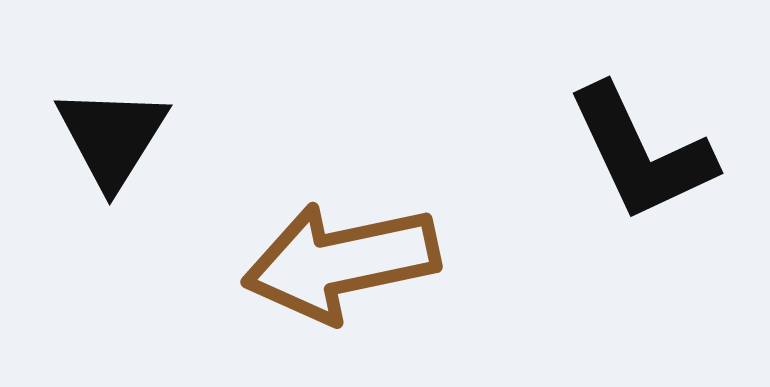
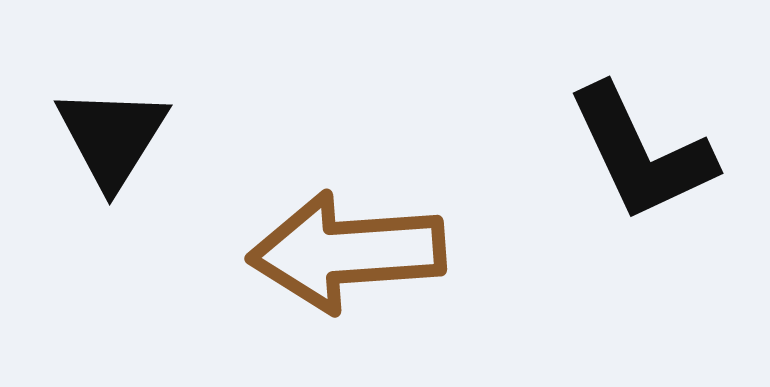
brown arrow: moved 6 px right, 10 px up; rotated 8 degrees clockwise
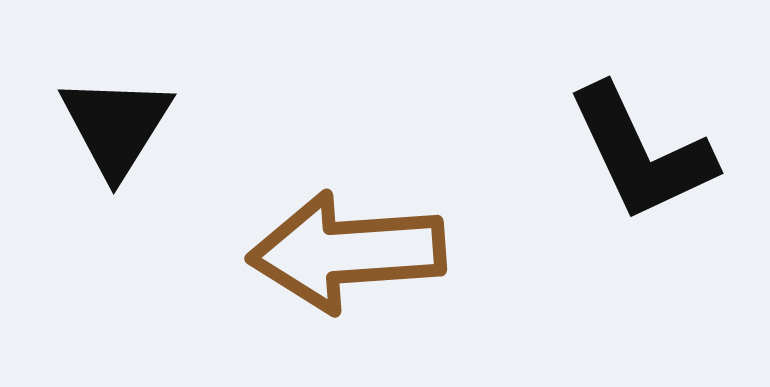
black triangle: moved 4 px right, 11 px up
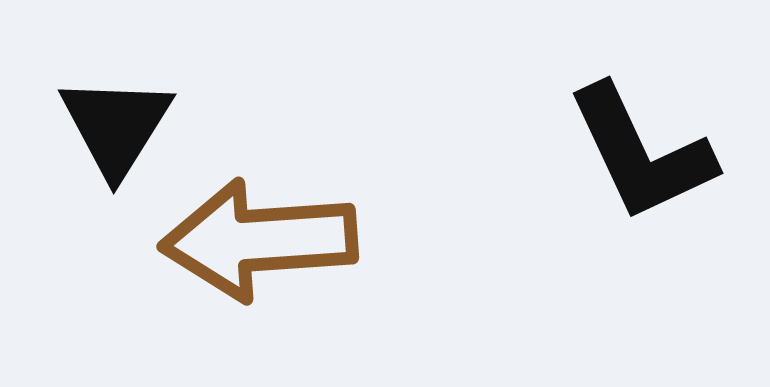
brown arrow: moved 88 px left, 12 px up
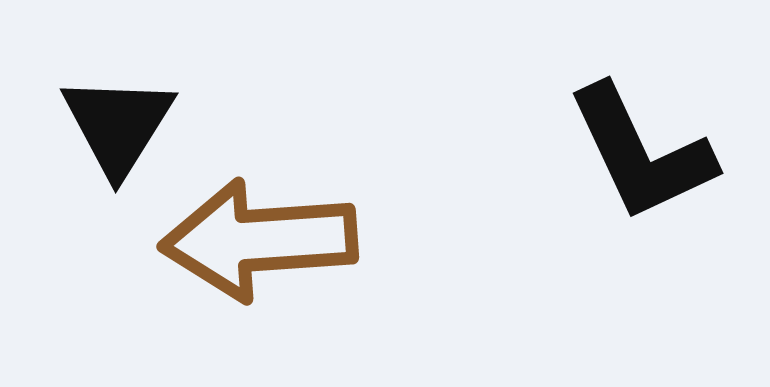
black triangle: moved 2 px right, 1 px up
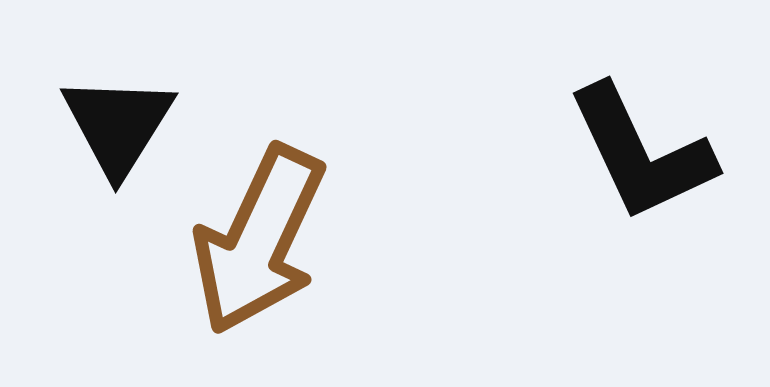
brown arrow: rotated 61 degrees counterclockwise
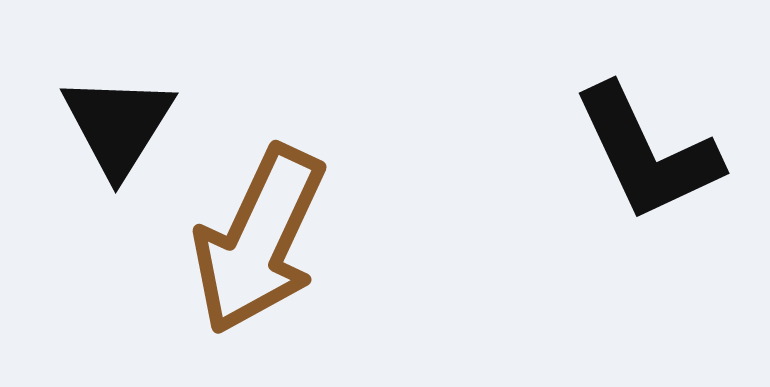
black L-shape: moved 6 px right
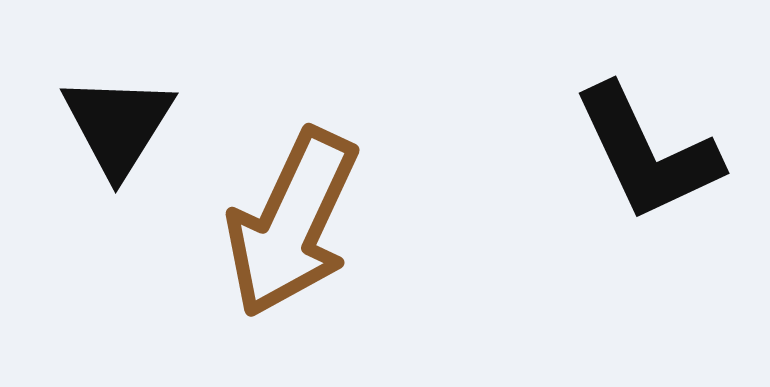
brown arrow: moved 33 px right, 17 px up
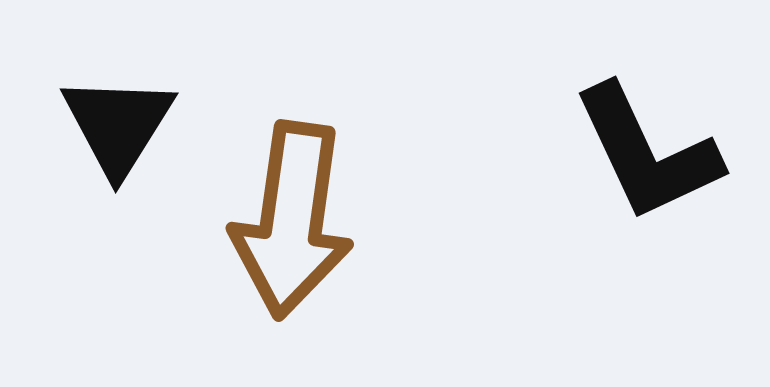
brown arrow: moved 3 px up; rotated 17 degrees counterclockwise
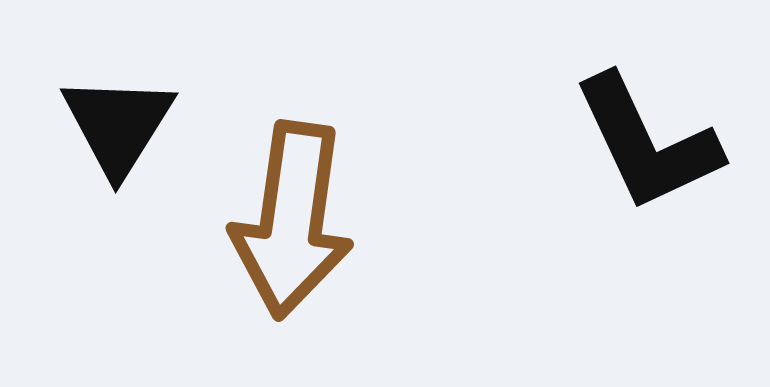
black L-shape: moved 10 px up
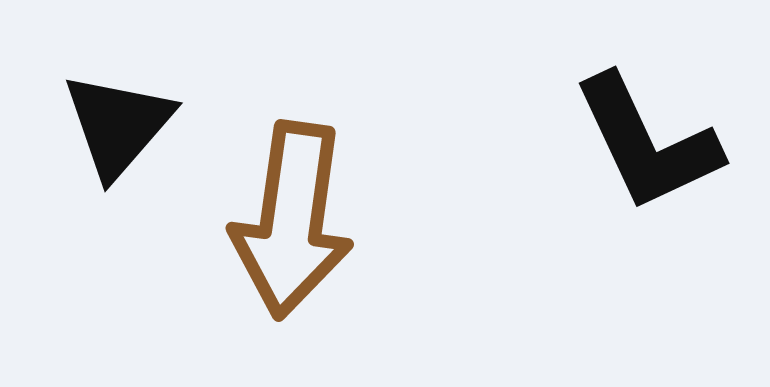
black triangle: rotated 9 degrees clockwise
